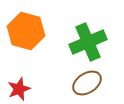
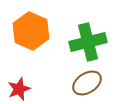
orange hexagon: moved 5 px right; rotated 9 degrees clockwise
green cross: rotated 9 degrees clockwise
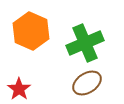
green cross: moved 3 px left, 1 px down; rotated 9 degrees counterclockwise
red star: rotated 15 degrees counterclockwise
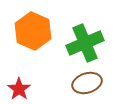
orange hexagon: moved 2 px right
brown ellipse: rotated 16 degrees clockwise
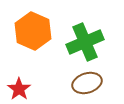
green cross: moved 1 px up
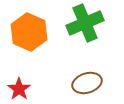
orange hexagon: moved 4 px left, 1 px down
green cross: moved 19 px up
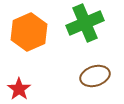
orange hexagon: rotated 12 degrees clockwise
brown ellipse: moved 8 px right, 7 px up
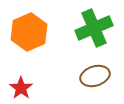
green cross: moved 9 px right, 5 px down
red star: moved 2 px right, 1 px up
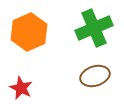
red star: rotated 10 degrees counterclockwise
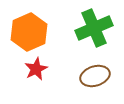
red star: moved 15 px right, 19 px up; rotated 20 degrees clockwise
